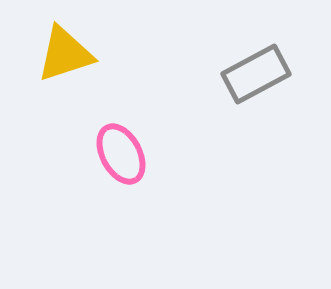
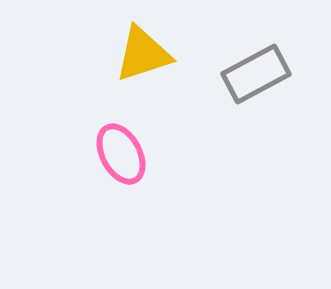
yellow triangle: moved 78 px right
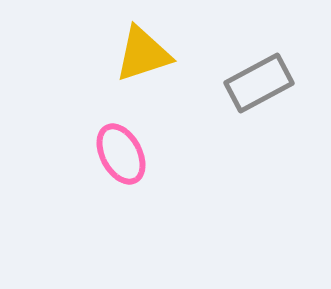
gray rectangle: moved 3 px right, 9 px down
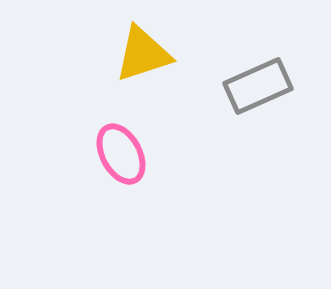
gray rectangle: moved 1 px left, 3 px down; rotated 4 degrees clockwise
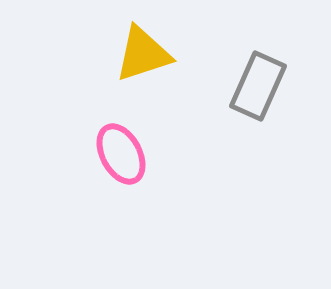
gray rectangle: rotated 42 degrees counterclockwise
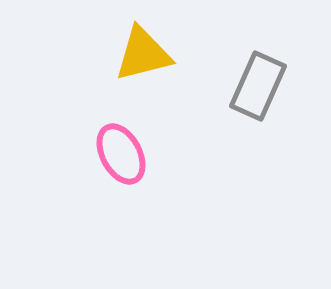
yellow triangle: rotated 4 degrees clockwise
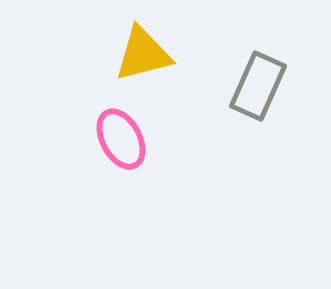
pink ellipse: moved 15 px up
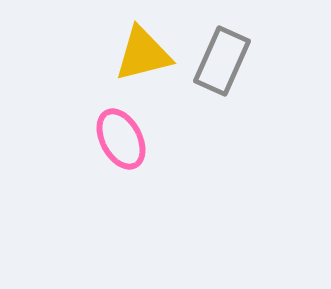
gray rectangle: moved 36 px left, 25 px up
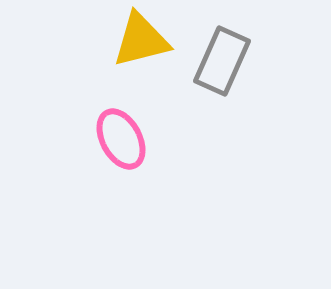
yellow triangle: moved 2 px left, 14 px up
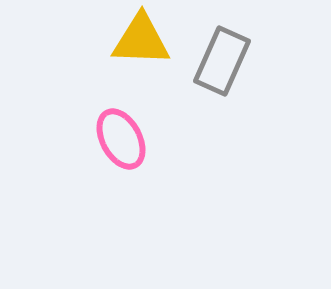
yellow triangle: rotated 16 degrees clockwise
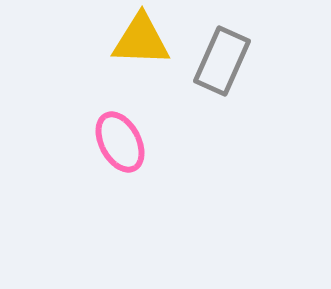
pink ellipse: moved 1 px left, 3 px down
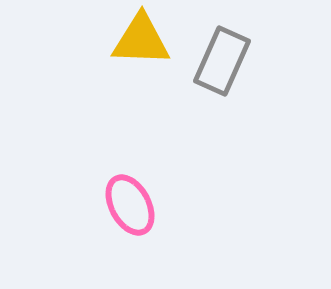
pink ellipse: moved 10 px right, 63 px down
